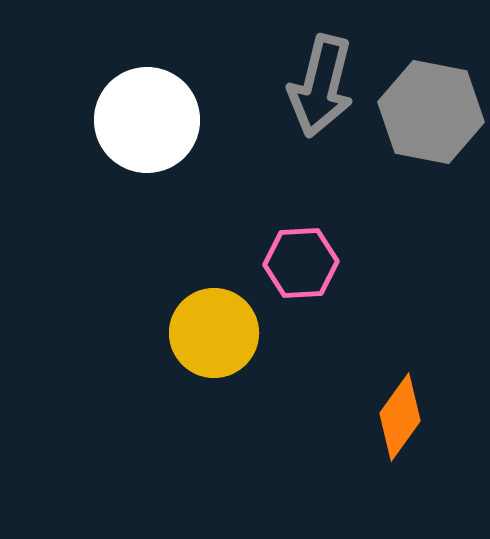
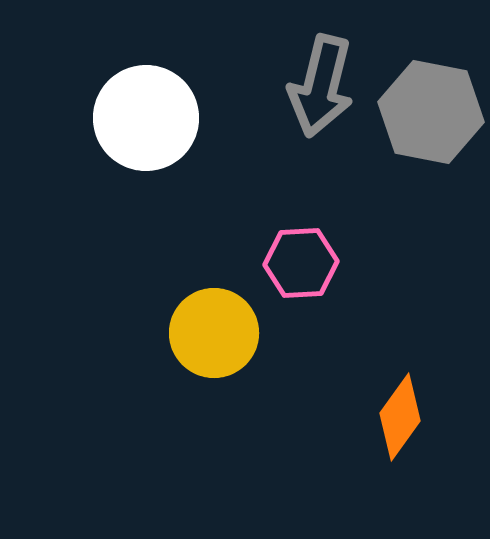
white circle: moved 1 px left, 2 px up
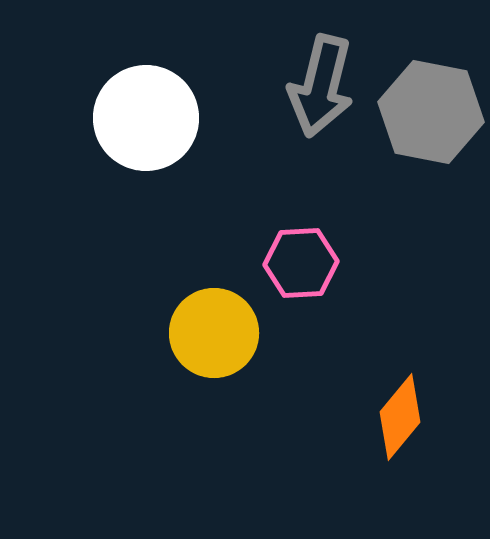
orange diamond: rotated 4 degrees clockwise
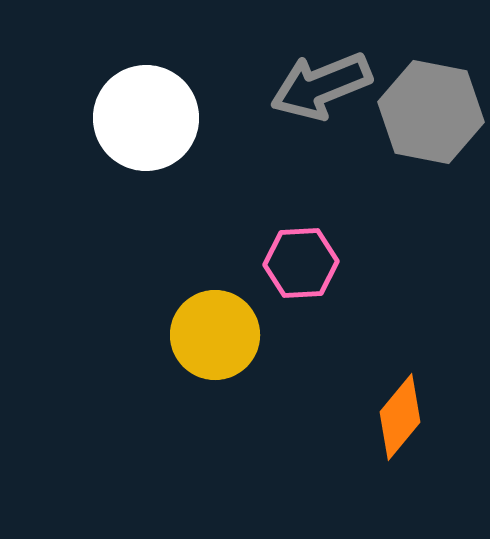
gray arrow: rotated 54 degrees clockwise
yellow circle: moved 1 px right, 2 px down
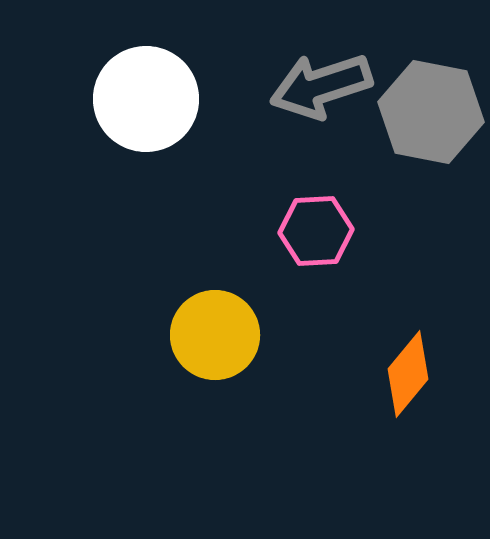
gray arrow: rotated 4 degrees clockwise
white circle: moved 19 px up
pink hexagon: moved 15 px right, 32 px up
orange diamond: moved 8 px right, 43 px up
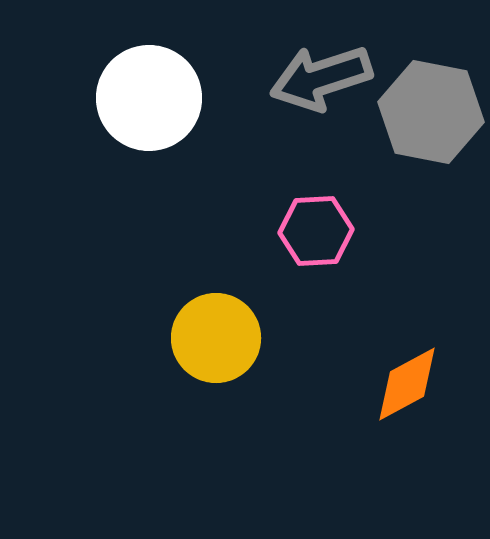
gray arrow: moved 8 px up
white circle: moved 3 px right, 1 px up
yellow circle: moved 1 px right, 3 px down
orange diamond: moved 1 px left, 10 px down; rotated 22 degrees clockwise
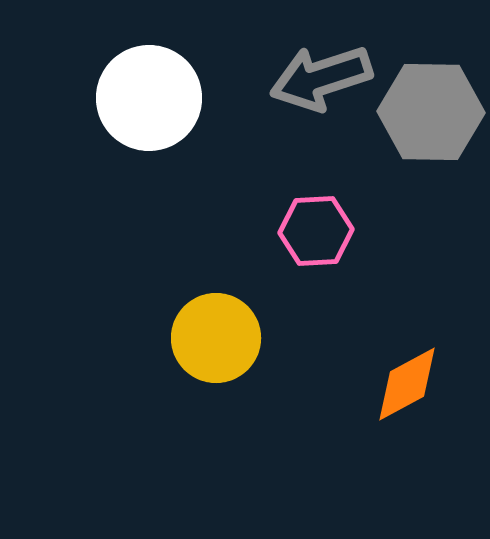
gray hexagon: rotated 10 degrees counterclockwise
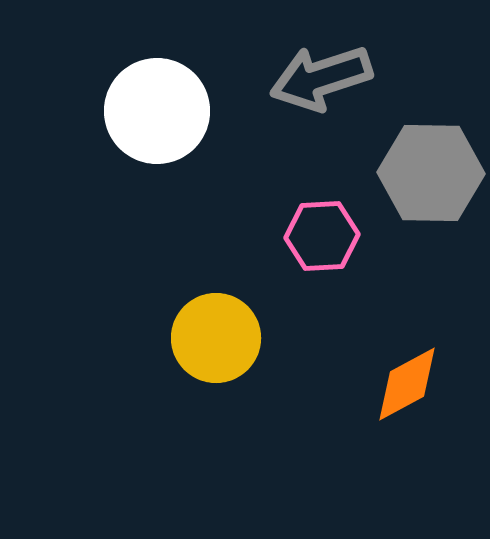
white circle: moved 8 px right, 13 px down
gray hexagon: moved 61 px down
pink hexagon: moved 6 px right, 5 px down
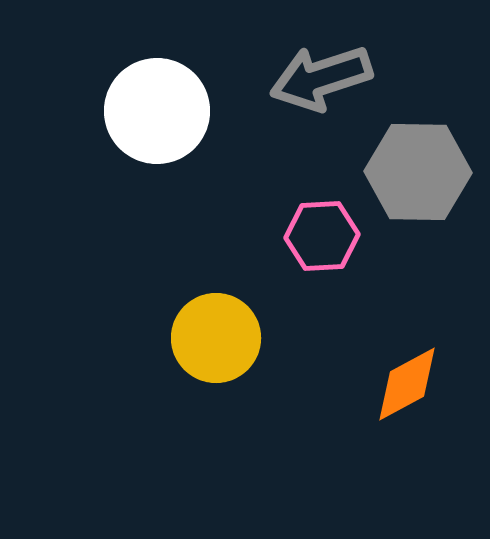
gray hexagon: moved 13 px left, 1 px up
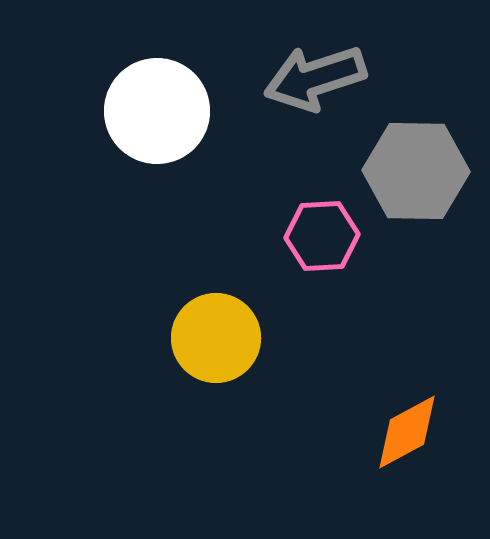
gray arrow: moved 6 px left
gray hexagon: moved 2 px left, 1 px up
orange diamond: moved 48 px down
